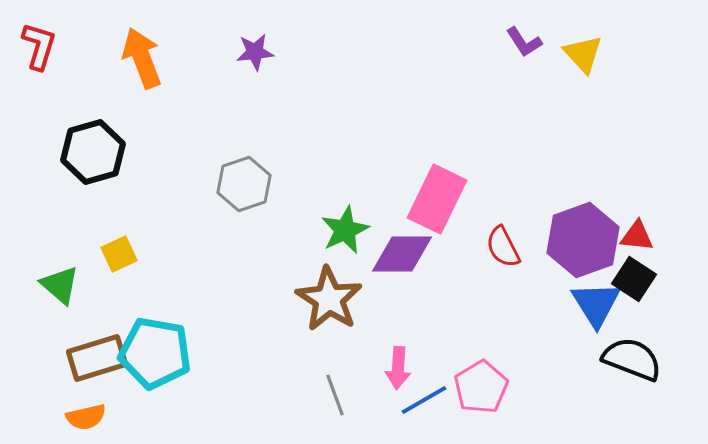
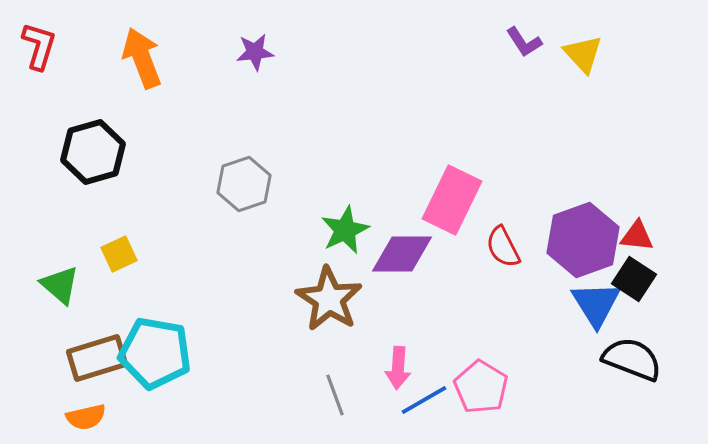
pink rectangle: moved 15 px right, 1 px down
pink pentagon: rotated 10 degrees counterclockwise
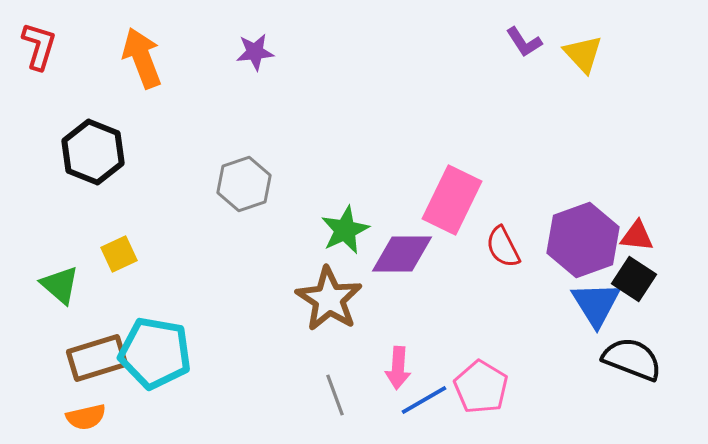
black hexagon: rotated 22 degrees counterclockwise
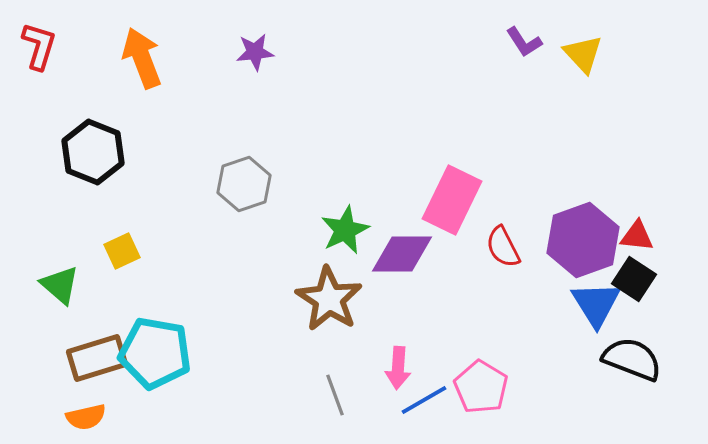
yellow square: moved 3 px right, 3 px up
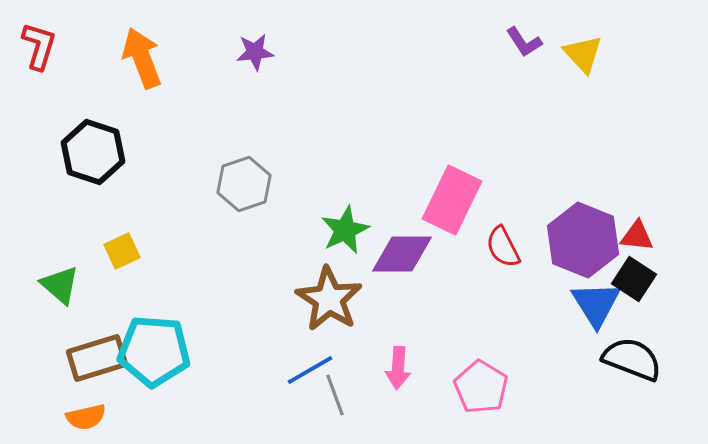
black hexagon: rotated 4 degrees counterclockwise
purple hexagon: rotated 18 degrees counterclockwise
cyan pentagon: moved 1 px left, 2 px up; rotated 6 degrees counterclockwise
blue line: moved 114 px left, 30 px up
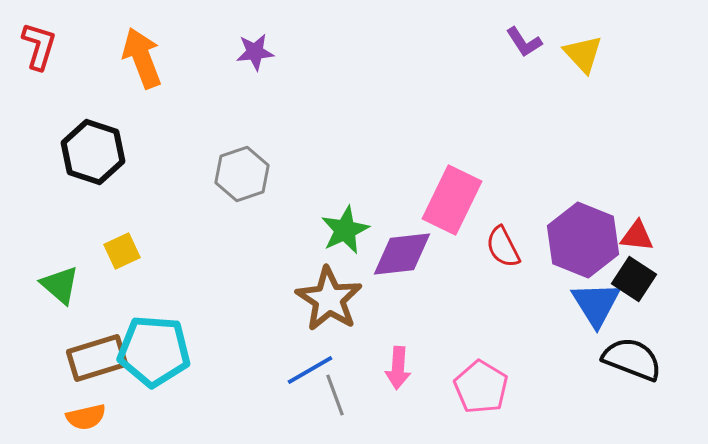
gray hexagon: moved 2 px left, 10 px up
purple diamond: rotated 6 degrees counterclockwise
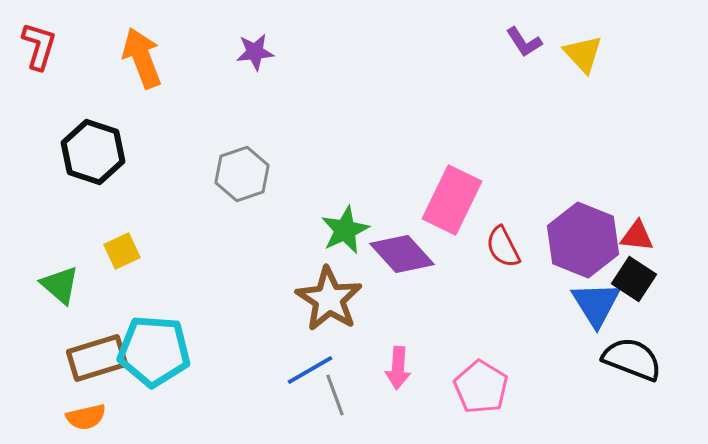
purple diamond: rotated 54 degrees clockwise
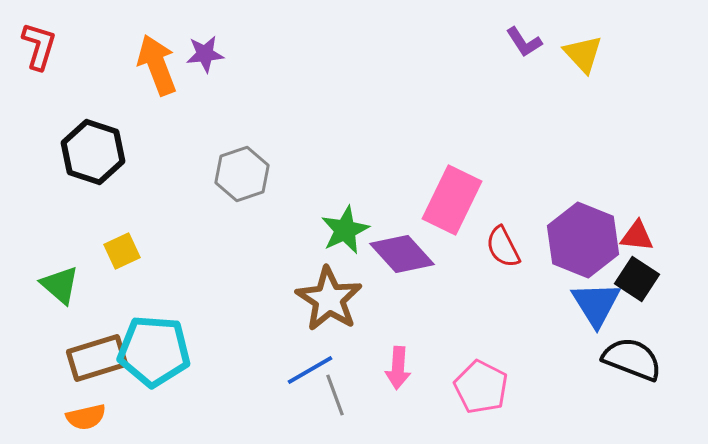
purple star: moved 50 px left, 2 px down
orange arrow: moved 15 px right, 7 px down
black square: moved 3 px right
pink pentagon: rotated 4 degrees counterclockwise
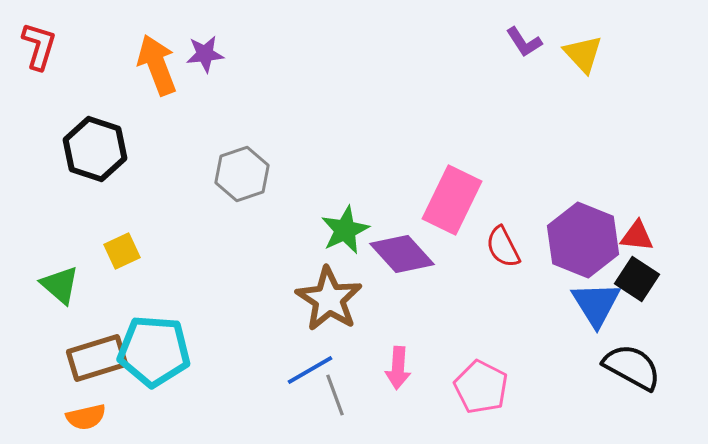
black hexagon: moved 2 px right, 3 px up
black semicircle: moved 8 px down; rotated 8 degrees clockwise
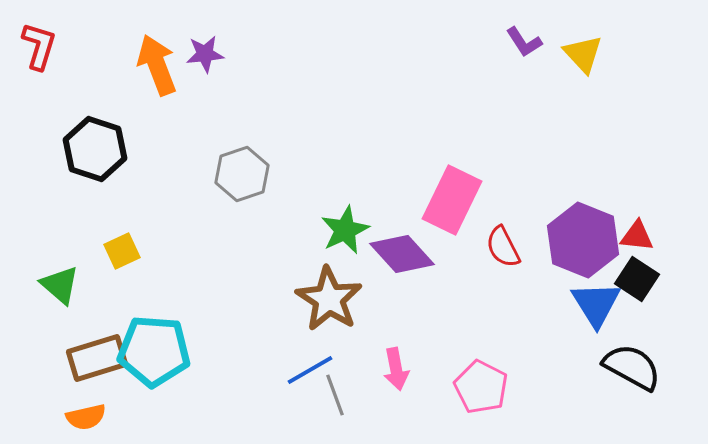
pink arrow: moved 2 px left, 1 px down; rotated 15 degrees counterclockwise
